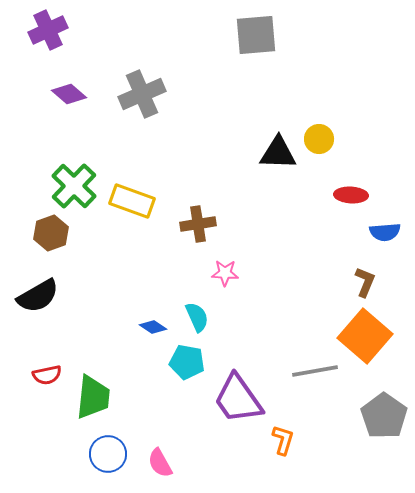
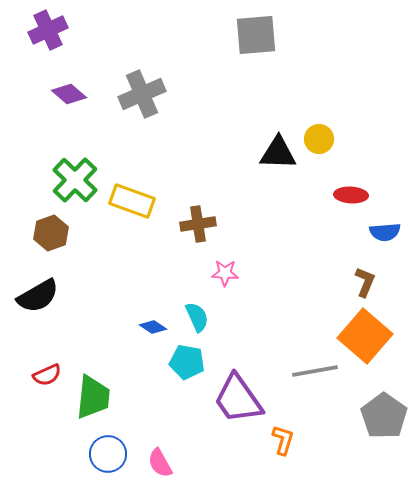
green cross: moved 1 px right, 6 px up
red semicircle: rotated 12 degrees counterclockwise
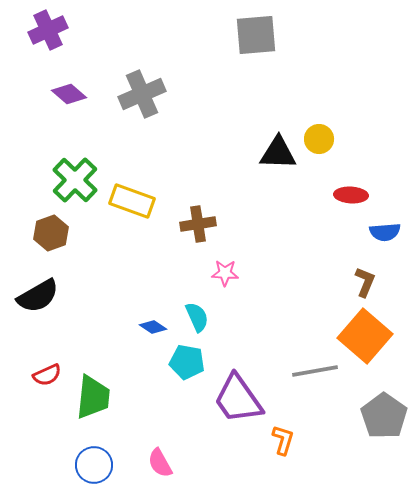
blue circle: moved 14 px left, 11 px down
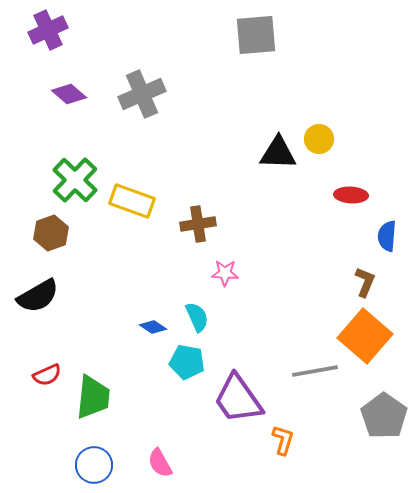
blue semicircle: moved 2 px right, 4 px down; rotated 100 degrees clockwise
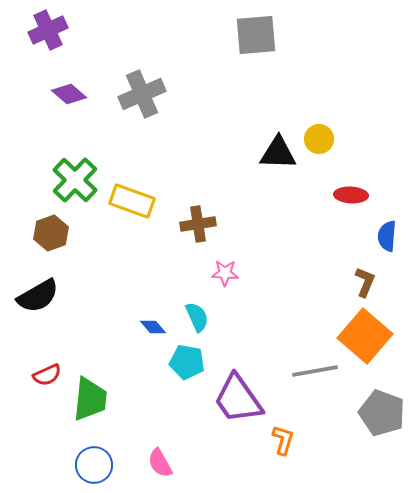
blue diamond: rotated 16 degrees clockwise
green trapezoid: moved 3 px left, 2 px down
gray pentagon: moved 2 px left, 3 px up; rotated 15 degrees counterclockwise
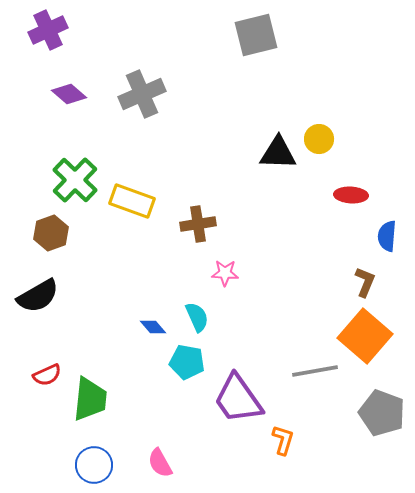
gray square: rotated 9 degrees counterclockwise
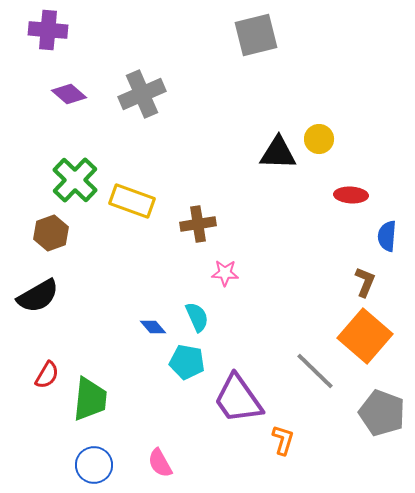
purple cross: rotated 30 degrees clockwise
gray line: rotated 54 degrees clockwise
red semicircle: rotated 36 degrees counterclockwise
